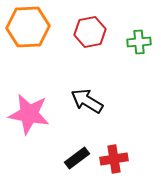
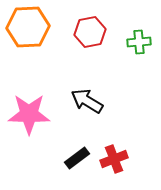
pink star: rotated 9 degrees counterclockwise
red cross: rotated 12 degrees counterclockwise
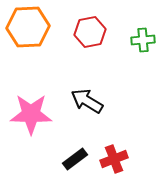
green cross: moved 4 px right, 2 px up
pink star: moved 2 px right
black rectangle: moved 2 px left, 1 px down
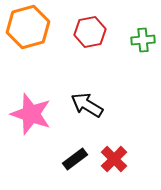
orange hexagon: rotated 12 degrees counterclockwise
black arrow: moved 4 px down
pink star: rotated 18 degrees clockwise
red cross: rotated 24 degrees counterclockwise
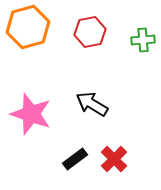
black arrow: moved 5 px right, 1 px up
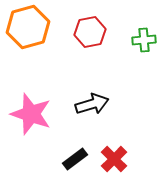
green cross: moved 1 px right
black arrow: rotated 132 degrees clockwise
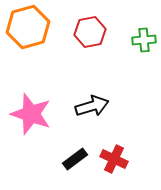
black arrow: moved 2 px down
red cross: rotated 20 degrees counterclockwise
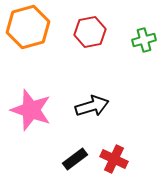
green cross: rotated 10 degrees counterclockwise
pink star: moved 4 px up
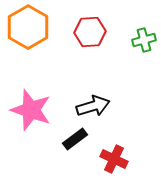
orange hexagon: rotated 15 degrees counterclockwise
red hexagon: rotated 8 degrees clockwise
black arrow: moved 1 px right
black rectangle: moved 20 px up
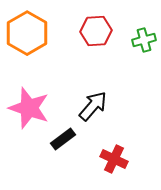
orange hexagon: moved 1 px left, 6 px down
red hexagon: moved 6 px right, 1 px up
black arrow: rotated 32 degrees counterclockwise
pink star: moved 2 px left, 2 px up
black rectangle: moved 12 px left
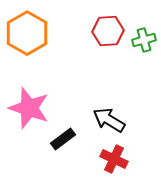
red hexagon: moved 12 px right
black arrow: moved 16 px right, 14 px down; rotated 100 degrees counterclockwise
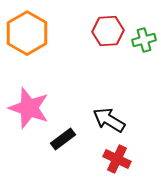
red cross: moved 3 px right
